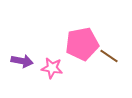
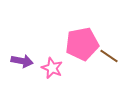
pink star: rotated 15 degrees clockwise
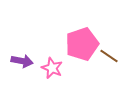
pink pentagon: rotated 8 degrees counterclockwise
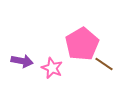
pink pentagon: rotated 12 degrees counterclockwise
brown line: moved 5 px left, 8 px down
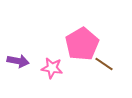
purple arrow: moved 4 px left
pink star: rotated 15 degrees counterclockwise
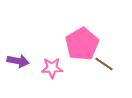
pink star: rotated 10 degrees counterclockwise
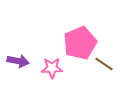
pink pentagon: moved 2 px left, 1 px up; rotated 8 degrees clockwise
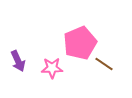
purple arrow: rotated 55 degrees clockwise
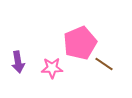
purple arrow: moved 1 px down; rotated 15 degrees clockwise
